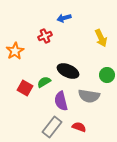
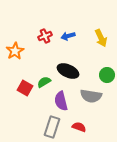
blue arrow: moved 4 px right, 18 px down
gray semicircle: moved 2 px right
gray rectangle: rotated 20 degrees counterclockwise
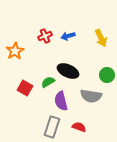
green semicircle: moved 4 px right
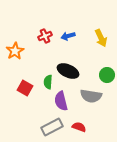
green semicircle: rotated 56 degrees counterclockwise
gray rectangle: rotated 45 degrees clockwise
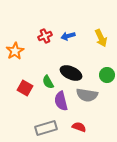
black ellipse: moved 3 px right, 2 px down
green semicircle: rotated 32 degrees counterclockwise
gray semicircle: moved 4 px left, 1 px up
gray rectangle: moved 6 px left, 1 px down; rotated 10 degrees clockwise
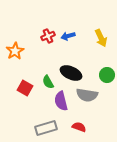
red cross: moved 3 px right
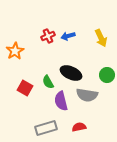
red semicircle: rotated 32 degrees counterclockwise
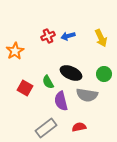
green circle: moved 3 px left, 1 px up
gray rectangle: rotated 20 degrees counterclockwise
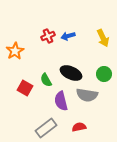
yellow arrow: moved 2 px right
green semicircle: moved 2 px left, 2 px up
